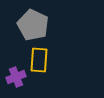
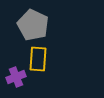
yellow rectangle: moved 1 px left, 1 px up
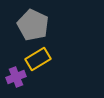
yellow rectangle: rotated 55 degrees clockwise
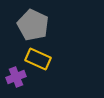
yellow rectangle: rotated 55 degrees clockwise
